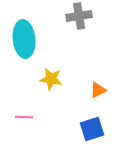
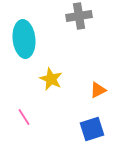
yellow star: rotated 15 degrees clockwise
pink line: rotated 54 degrees clockwise
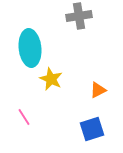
cyan ellipse: moved 6 px right, 9 px down
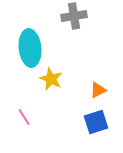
gray cross: moved 5 px left
blue square: moved 4 px right, 7 px up
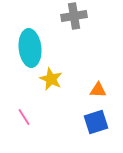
orange triangle: rotated 30 degrees clockwise
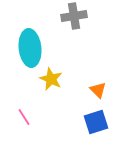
orange triangle: rotated 42 degrees clockwise
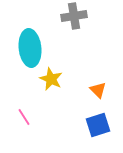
blue square: moved 2 px right, 3 px down
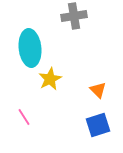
yellow star: moved 1 px left; rotated 20 degrees clockwise
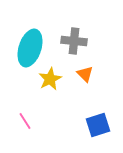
gray cross: moved 25 px down; rotated 15 degrees clockwise
cyan ellipse: rotated 24 degrees clockwise
orange triangle: moved 13 px left, 16 px up
pink line: moved 1 px right, 4 px down
